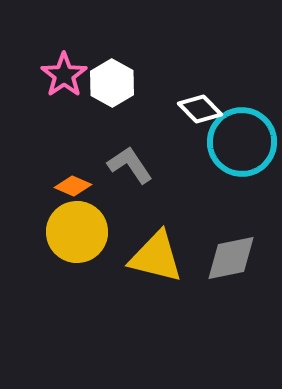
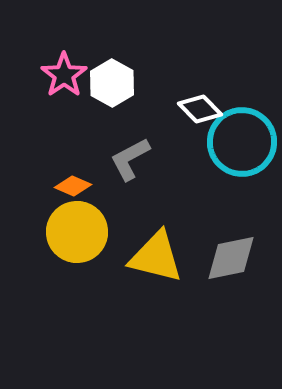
gray L-shape: moved 6 px up; rotated 84 degrees counterclockwise
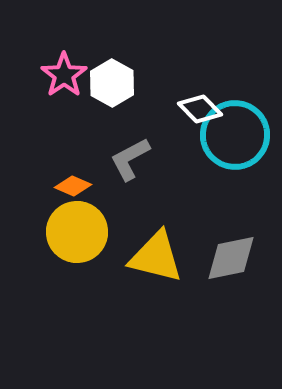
cyan circle: moved 7 px left, 7 px up
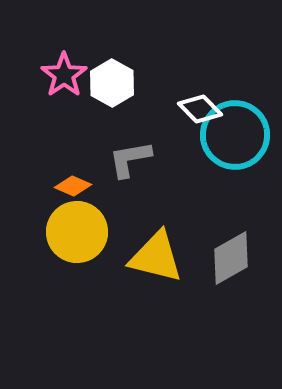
gray L-shape: rotated 18 degrees clockwise
gray diamond: rotated 18 degrees counterclockwise
